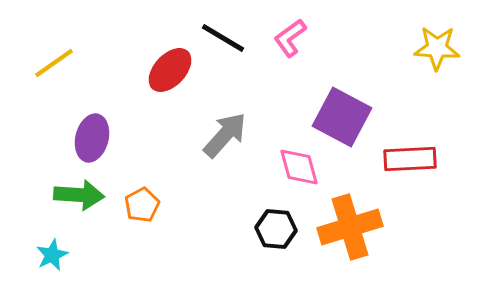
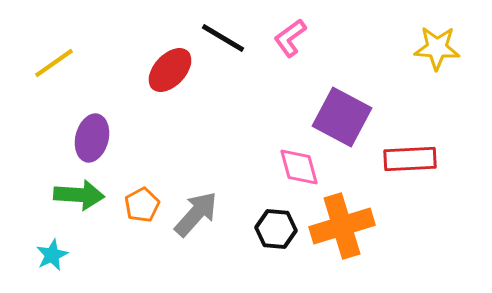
gray arrow: moved 29 px left, 79 px down
orange cross: moved 8 px left, 1 px up
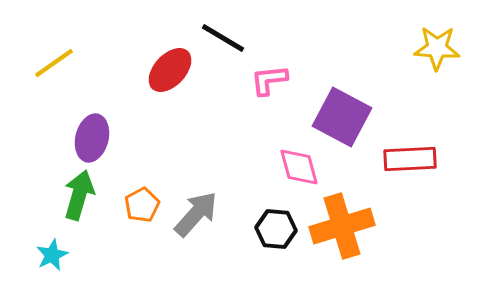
pink L-shape: moved 21 px left, 42 px down; rotated 30 degrees clockwise
green arrow: rotated 78 degrees counterclockwise
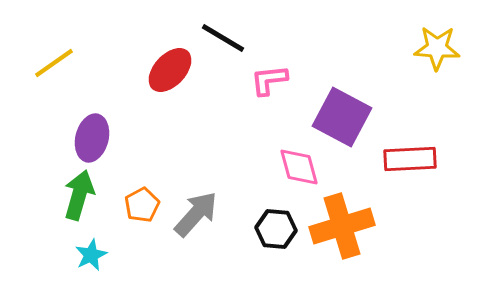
cyan star: moved 39 px right
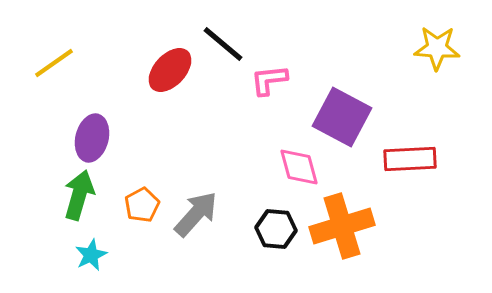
black line: moved 6 px down; rotated 9 degrees clockwise
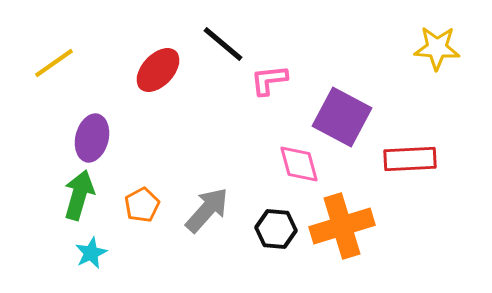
red ellipse: moved 12 px left
pink diamond: moved 3 px up
gray arrow: moved 11 px right, 4 px up
cyan star: moved 2 px up
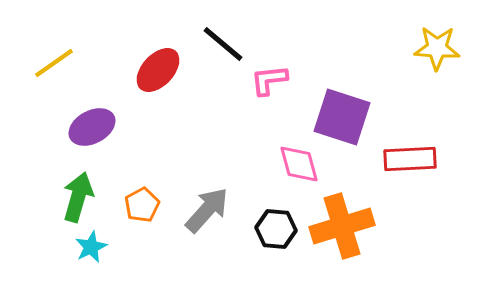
purple square: rotated 10 degrees counterclockwise
purple ellipse: moved 11 px up; rotated 48 degrees clockwise
green arrow: moved 1 px left, 2 px down
cyan star: moved 6 px up
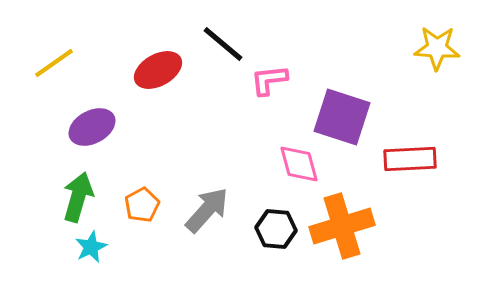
red ellipse: rotated 18 degrees clockwise
